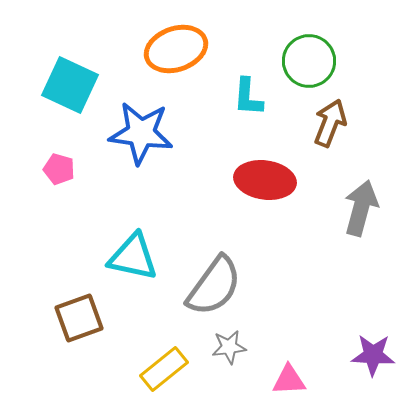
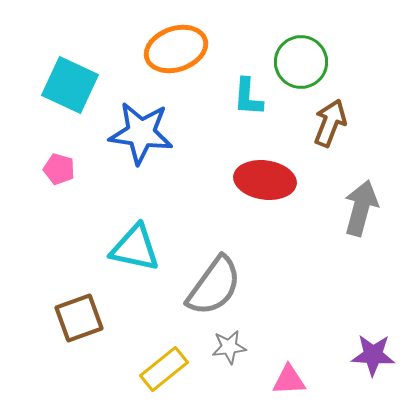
green circle: moved 8 px left, 1 px down
cyan triangle: moved 2 px right, 9 px up
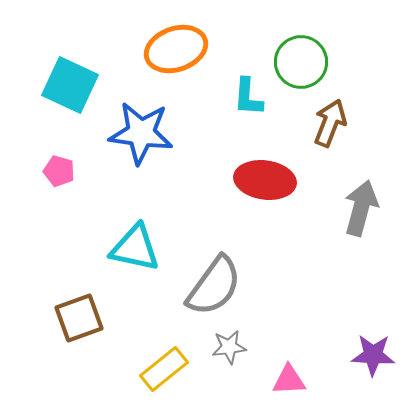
pink pentagon: moved 2 px down
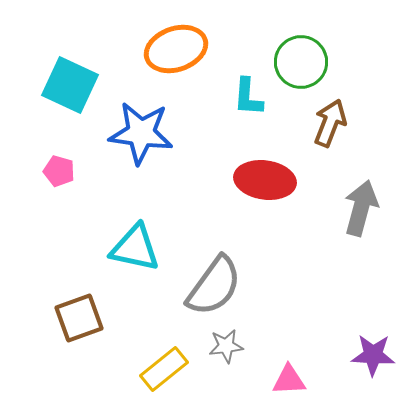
gray star: moved 3 px left, 1 px up
